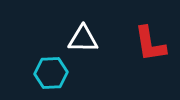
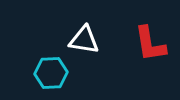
white triangle: moved 1 px right, 1 px down; rotated 8 degrees clockwise
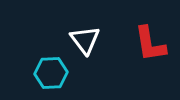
white triangle: moved 1 px right; rotated 44 degrees clockwise
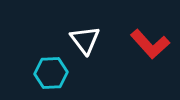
red L-shape: rotated 33 degrees counterclockwise
